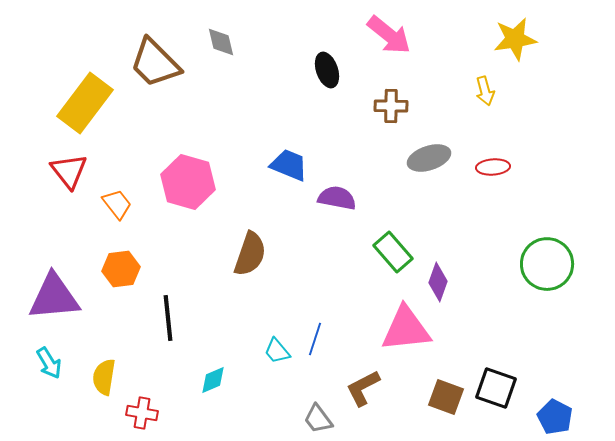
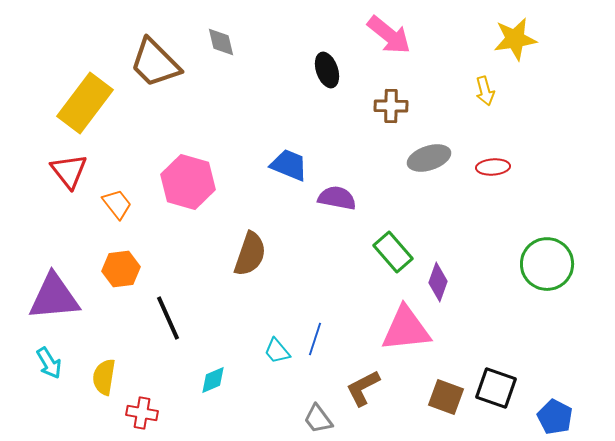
black line: rotated 18 degrees counterclockwise
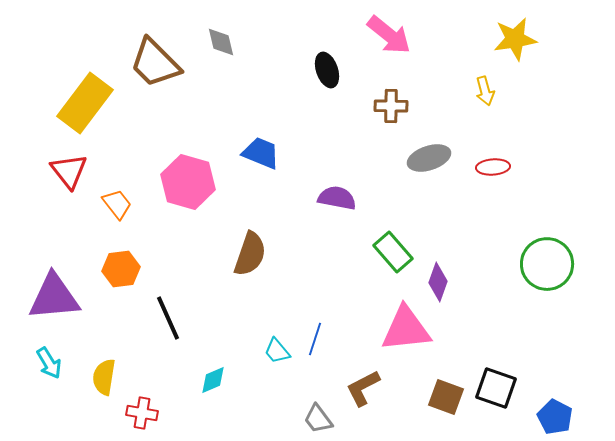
blue trapezoid: moved 28 px left, 12 px up
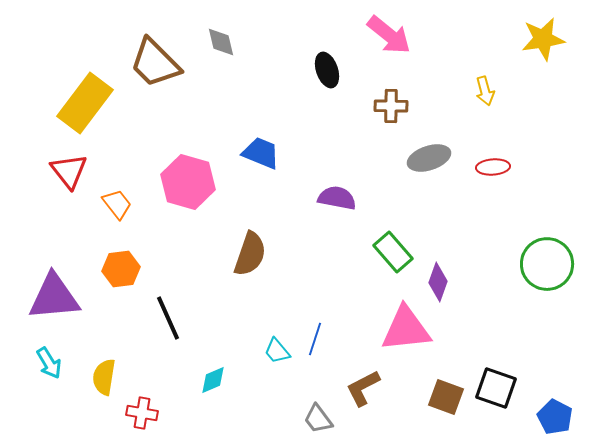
yellow star: moved 28 px right
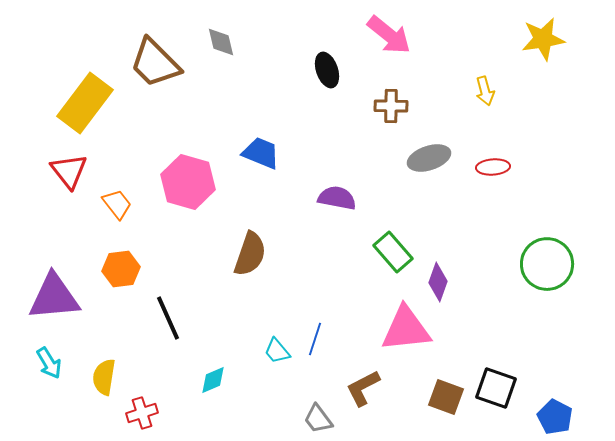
red cross: rotated 28 degrees counterclockwise
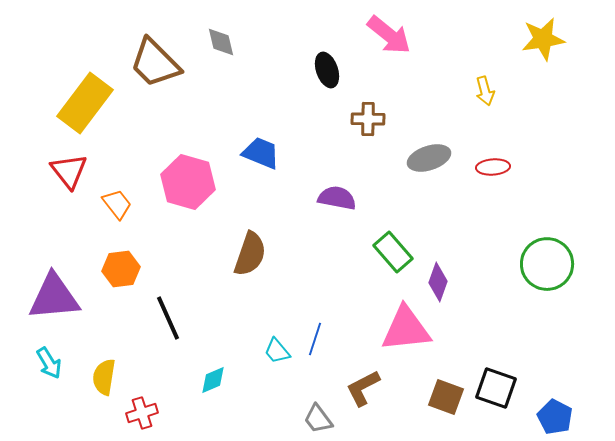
brown cross: moved 23 px left, 13 px down
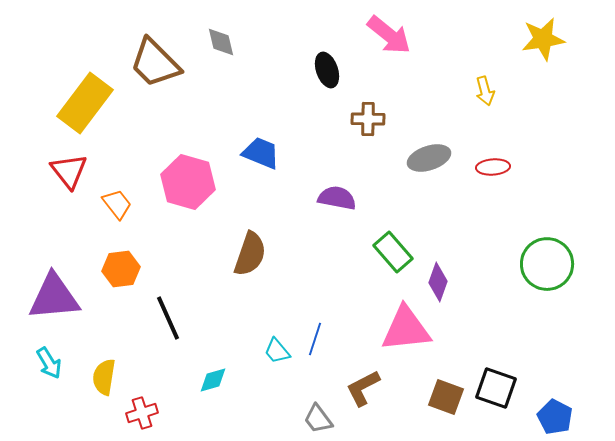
cyan diamond: rotated 8 degrees clockwise
